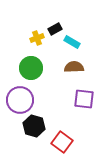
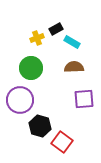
black rectangle: moved 1 px right
purple square: rotated 10 degrees counterclockwise
black hexagon: moved 6 px right
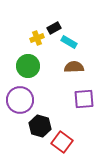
black rectangle: moved 2 px left, 1 px up
cyan rectangle: moved 3 px left
green circle: moved 3 px left, 2 px up
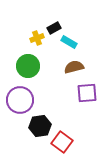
brown semicircle: rotated 12 degrees counterclockwise
purple square: moved 3 px right, 6 px up
black hexagon: rotated 25 degrees counterclockwise
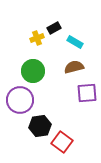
cyan rectangle: moved 6 px right
green circle: moved 5 px right, 5 px down
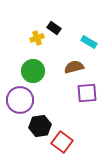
black rectangle: rotated 64 degrees clockwise
cyan rectangle: moved 14 px right
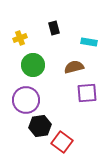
black rectangle: rotated 40 degrees clockwise
yellow cross: moved 17 px left
cyan rectangle: rotated 21 degrees counterclockwise
green circle: moved 6 px up
purple circle: moved 6 px right
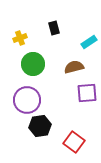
cyan rectangle: rotated 42 degrees counterclockwise
green circle: moved 1 px up
purple circle: moved 1 px right
red square: moved 12 px right
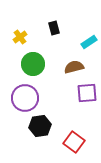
yellow cross: moved 1 px up; rotated 16 degrees counterclockwise
purple circle: moved 2 px left, 2 px up
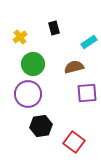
purple circle: moved 3 px right, 4 px up
black hexagon: moved 1 px right
